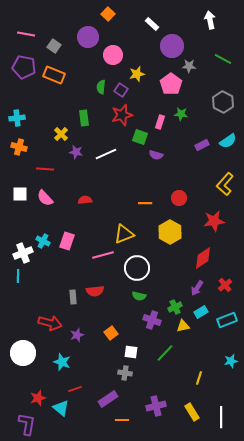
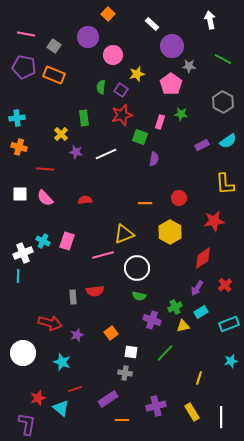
purple semicircle at (156, 155): moved 2 px left, 4 px down; rotated 96 degrees counterclockwise
yellow L-shape at (225, 184): rotated 45 degrees counterclockwise
cyan rectangle at (227, 320): moved 2 px right, 4 px down
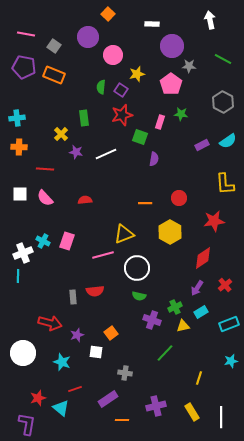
white rectangle at (152, 24): rotated 40 degrees counterclockwise
orange cross at (19, 147): rotated 14 degrees counterclockwise
white square at (131, 352): moved 35 px left
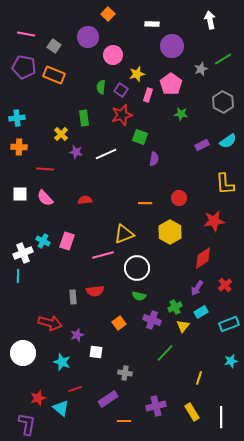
green line at (223, 59): rotated 60 degrees counterclockwise
gray star at (189, 66): moved 12 px right, 3 px down; rotated 24 degrees counterclockwise
pink rectangle at (160, 122): moved 12 px left, 27 px up
yellow triangle at (183, 326): rotated 40 degrees counterclockwise
orange square at (111, 333): moved 8 px right, 10 px up
orange line at (122, 420): moved 2 px right, 1 px down
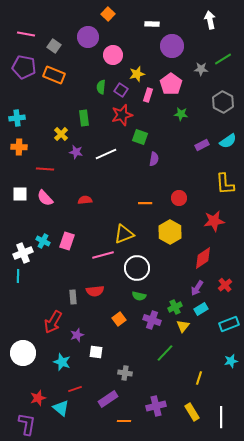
gray star at (201, 69): rotated 24 degrees clockwise
cyan rectangle at (201, 312): moved 3 px up
red arrow at (50, 323): moved 3 px right, 1 px up; rotated 105 degrees clockwise
orange square at (119, 323): moved 4 px up
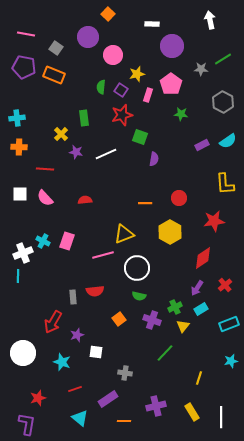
gray square at (54, 46): moved 2 px right, 2 px down
cyan triangle at (61, 408): moved 19 px right, 10 px down
